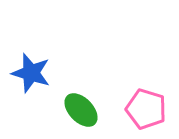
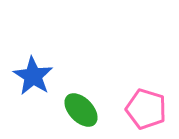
blue star: moved 2 px right, 3 px down; rotated 15 degrees clockwise
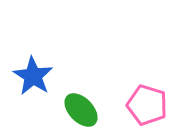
pink pentagon: moved 1 px right, 4 px up
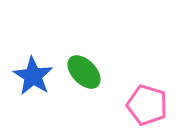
green ellipse: moved 3 px right, 38 px up
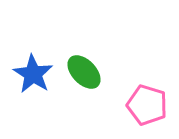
blue star: moved 2 px up
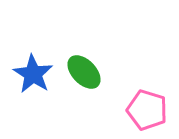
pink pentagon: moved 5 px down
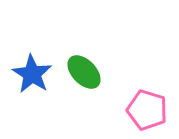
blue star: moved 1 px left
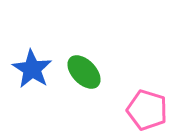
blue star: moved 5 px up
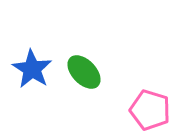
pink pentagon: moved 3 px right
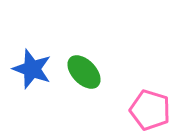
blue star: rotated 12 degrees counterclockwise
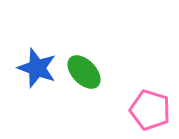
blue star: moved 5 px right, 1 px up
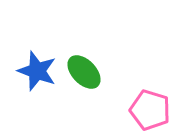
blue star: moved 3 px down
